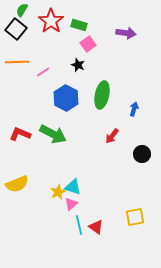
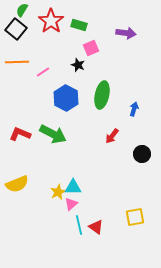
pink square: moved 3 px right, 4 px down; rotated 14 degrees clockwise
cyan triangle: rotated 18 degrees counterclockwise
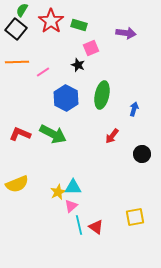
pink triangle: moved 2 px down
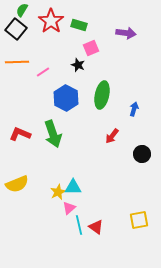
green arrow: rotated 44 degrees clockwise
pink triangle: moved 2 px left, 2 px down
yellow square: moved 4 px right, 3 px down
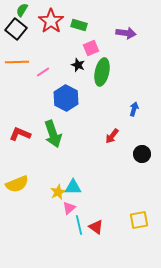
green ellipse: moved 23 px up
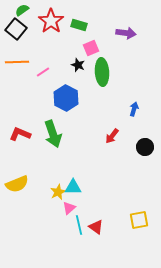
green semicircle: rotated 24 degrees clockwise
green ellipse: rotated 16 degrees counterclockwise
black circle: moved 3 px right, 7 px up
